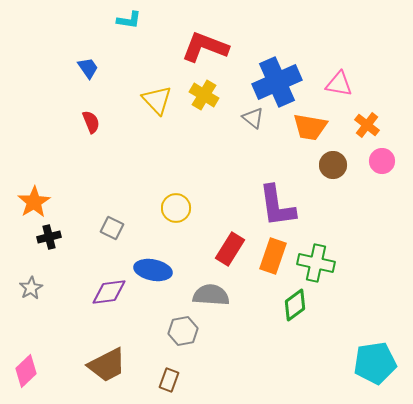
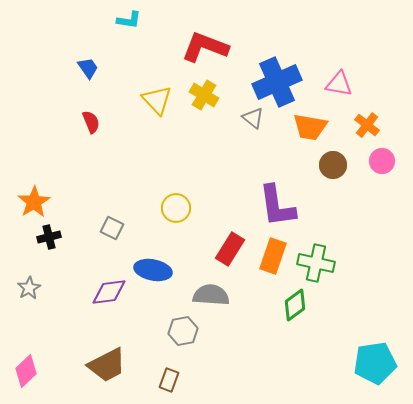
gray star: moved 2 px left
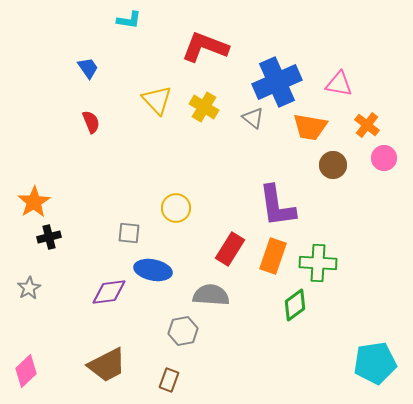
yellow cross: moved 12 px down
pink circle: moved 2 px right, 3 px up
gray square: moved 17 px right, 5 px down; rotated 20 degrees counterclockwise
green cross: moved 2 px right; rotated 9 degrees counterclockwise
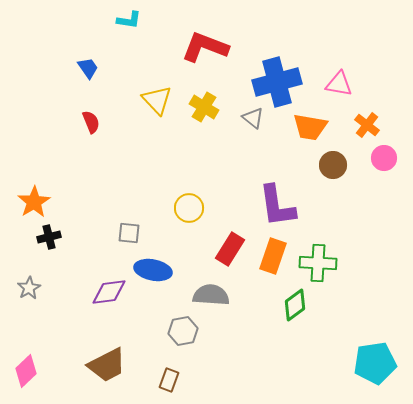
blue cross: rotated 9 degrees clockwise
yellow circle: moved 13 px right
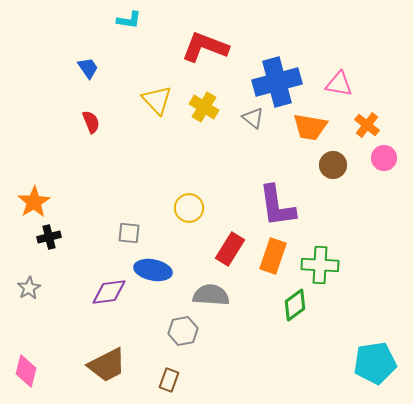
green cross: moved 2 px right, 2 px down
pink diamond: rotated 32 degrees counterclockwise
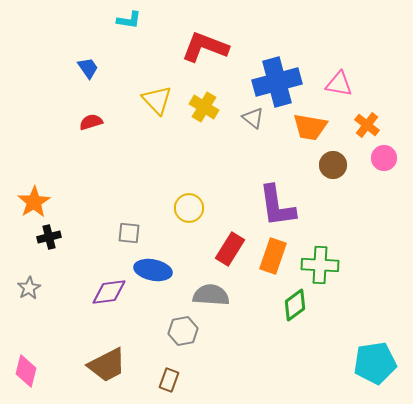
red semicircle: rotated 85 degrees counterclockwise
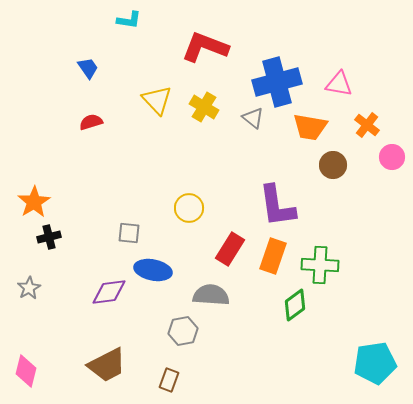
pink circle: moved 8 px right, 1 px up
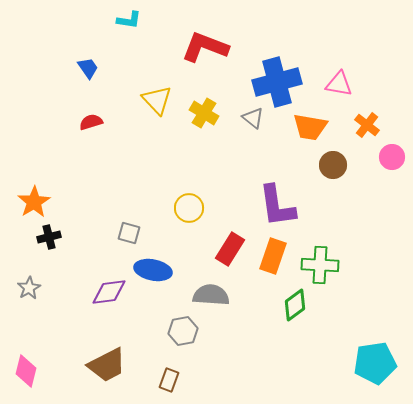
yellow cross: moved 6 px down
gray square: rotated 10 degrees clockwise
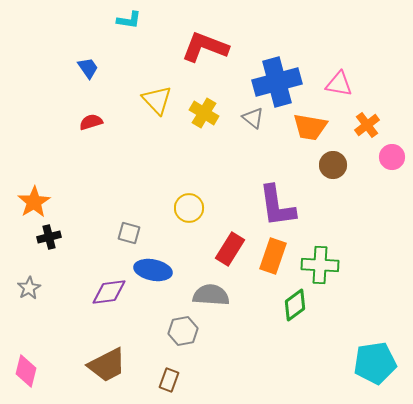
orange cross: rotated 15 degrees clockwise
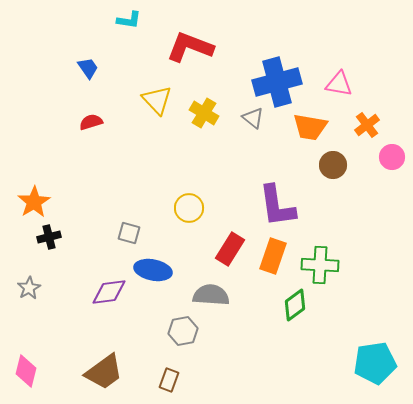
red L-shape: moved 15 px left
brown trapezoid: moved 3 px left, 7 px down; rotated 9 degrees counterclockwise
